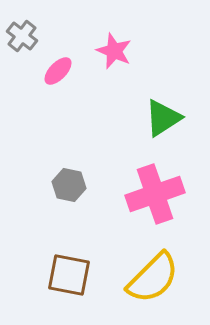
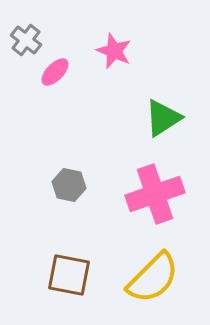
gray cross: moved 4 px right, 4 px down
pink ellipse: moved 3 px left, 1 px down
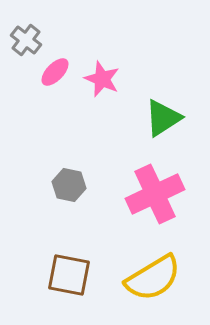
pink star: moved 12 px left, 28 px down
pink cross: rotated 6 degrees counterclockwise
yellow semicircle: rotated 14 degrees clockwise
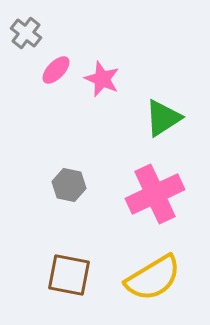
gray cross: moved 7 px up
pink ellipse: moved 1 px right, 2 px up
